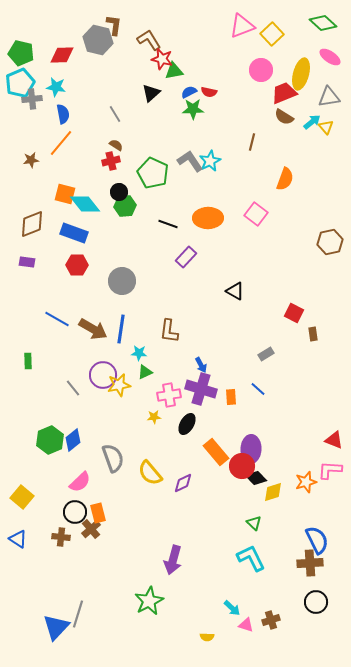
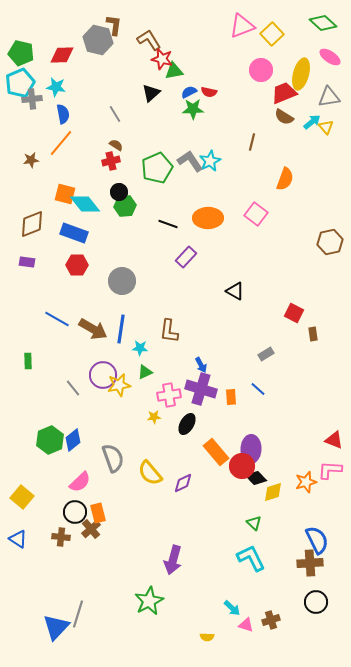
green pentagon at (153, 173): moved 4 px right, 5 px up; rotated 24 degrees clockwise
cyan star at (139, 353): moved 1 px right, 5 px up
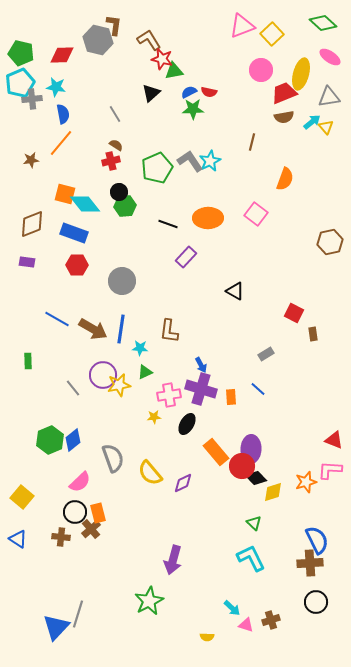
brown semicircle at (284, 117): rotated 42 degrees counterclockwise
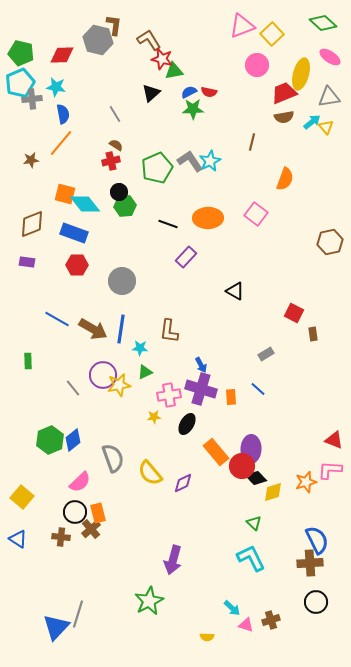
pink circle at (261, 70): moved 4 px left, 5 px up
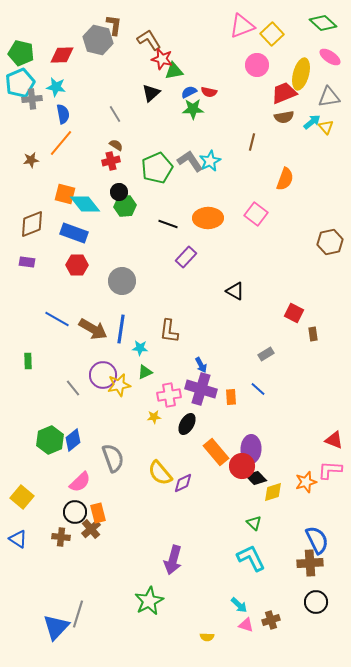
yellow semicircle at (150, 473): moved 10 px right
cyan arrow at (232, 608): moved 7 px right, 3 px up
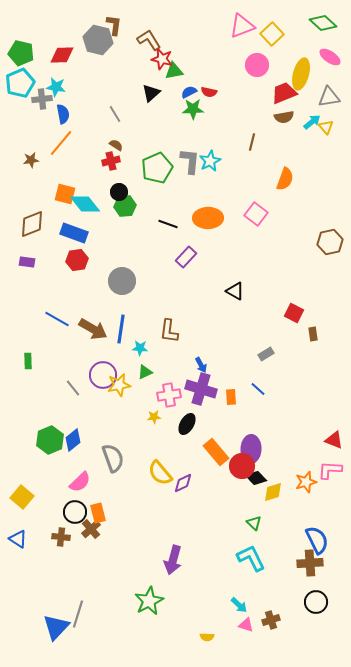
gray cross at (32, 99): moved 10 px right
gray L-shape at (190, 161): rotated 40 degrees clockwise
red hexagon at (77, 265): moved 5 px up; rotated 10 degrees counterclockwise
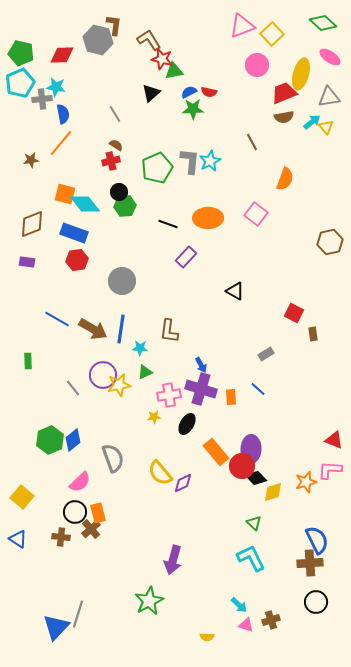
brown line at (252, 142): rotated 42 degrees counterclockwise
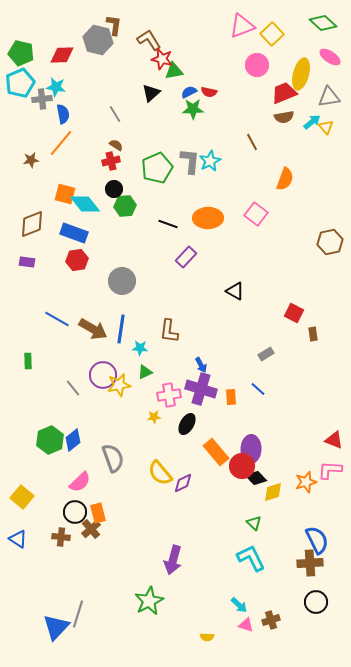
black circle at (119, 192): moved 5 px left, 3 px up
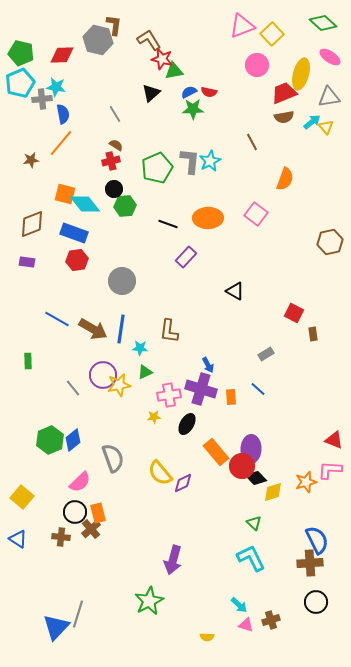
blue arrow at (201, 365): moved 7 px right
